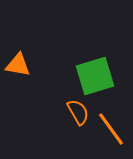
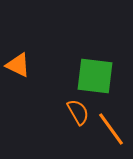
orange triangle: rotated 16 degrees clockwise
green square: rotated 24 degrees clockwise
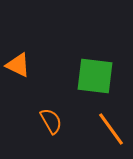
orange semicircle: moved 27 px left, 9 px down
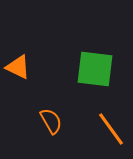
orange triangle: moved 2 px down
green square: moved 7 px up
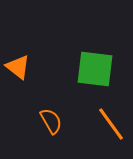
orange triangle: rotated 12 degrees clockwise
orange line: moved 5 px up
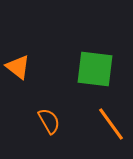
orange semicircle: moved 2 px left
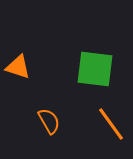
orange triangle: rotated 20 degrees counterclockwise
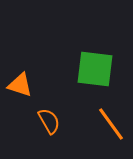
orange triangle: moved 2 px right, 18 px down
